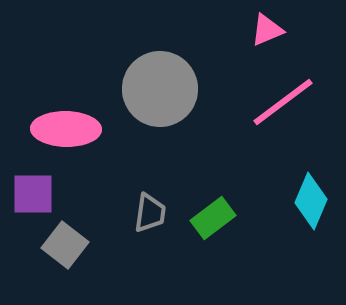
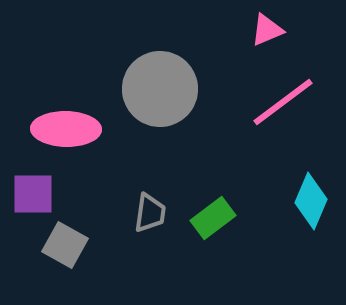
gray square: rotated 9 degrees counterclockwise
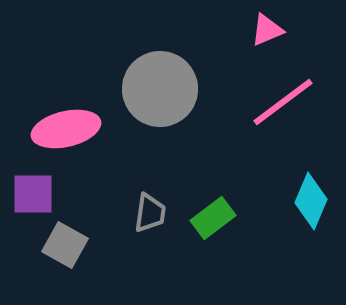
pink ellipse: rotated 14 degrees counterclockwise
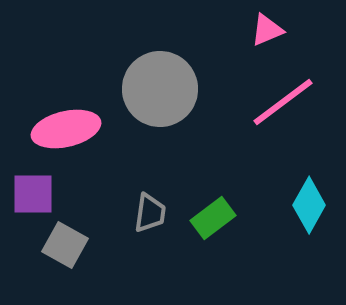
cyan diamond: moved 2 px left, 4 px down; rotated 6 degrees clockwise
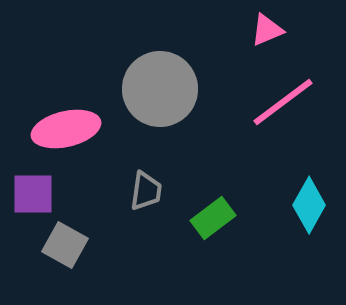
gray trapezoid: moved 4 px left, 22 px up
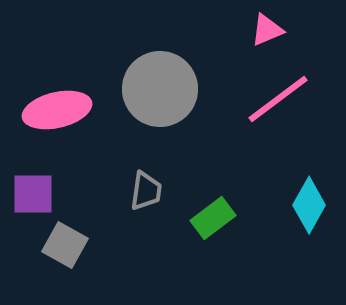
pink line: moved 5 px left, 3 px up
pink ellipse: moved 9 px left, 19 px up
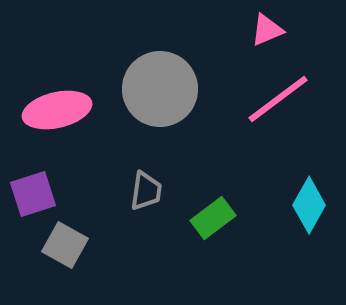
purple square: rotated 18 degrees counterclockwise
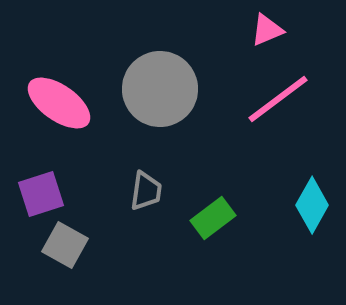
pink ellipse: moved 2 px right, 7 px up; rotated 48 degrees clockwise
purple square: moved 8 px right
cyan diamond: moved 3 px right
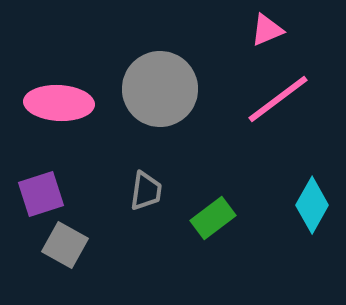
pink ellipse: rotated 32 degrees counterclockwise
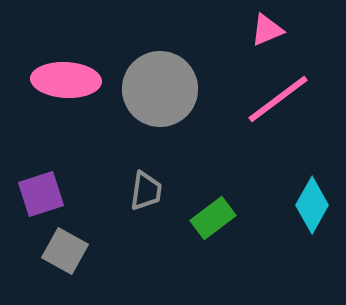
pink ellipse: moved 7 px right, 23 px up
gray square: moved 6 px down
